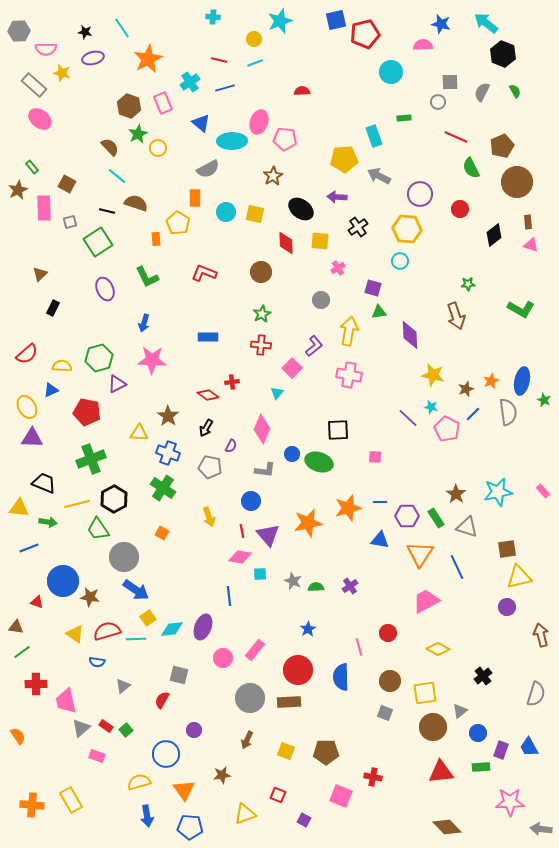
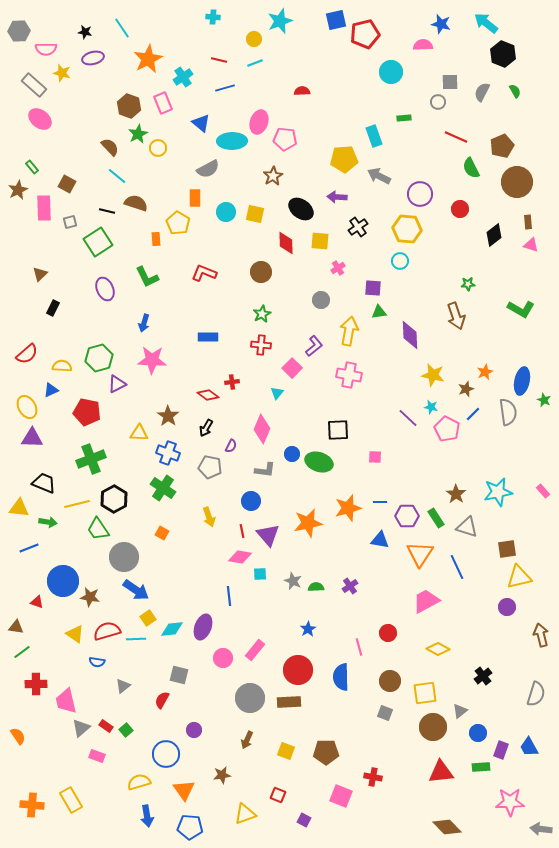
cyan cross at (190, 82): moved 7 px left, 5 px up
purple square at (373, 288): rotated 12 degrees counterclockwise
orange star at (491, 381): moved 6 px left, 9 px up
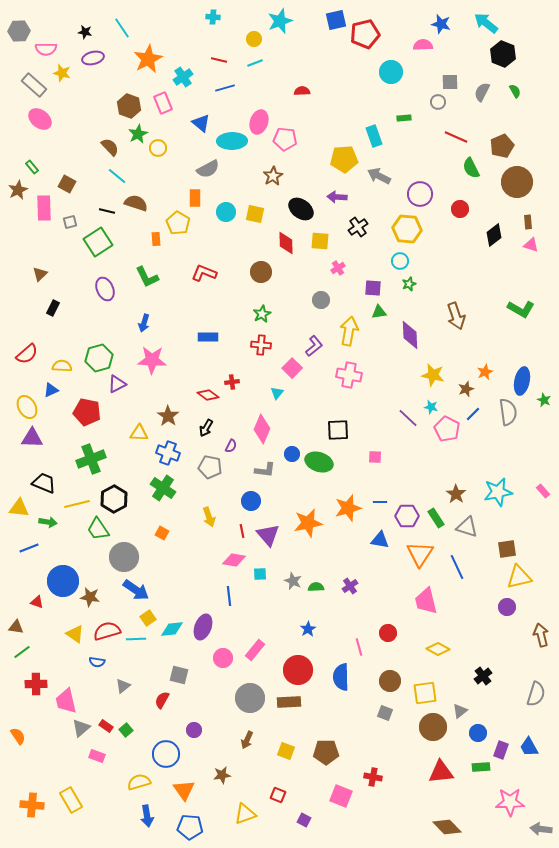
green star at (468, 284): moved 59 px left; rotated 16 degrees counterclockwise
pink diamond at (240, 557): moved 6 px left, 3 px down
pink trapezoid at (426, 601): rotated 76 degrees counterclockwise
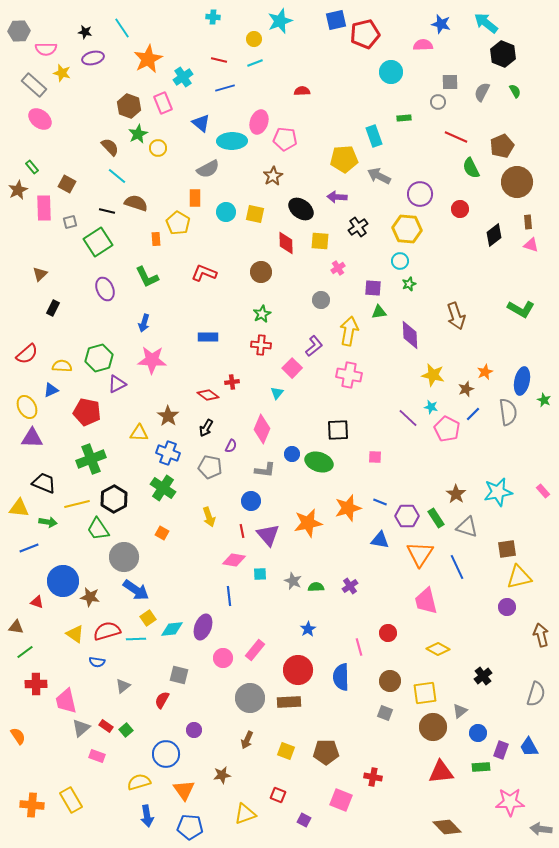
blue line at (380, 502): rotated 24 degrees clockwise
green line at (22, 652): moved 3 px right
pink square at (341, 796): moved 4 px down
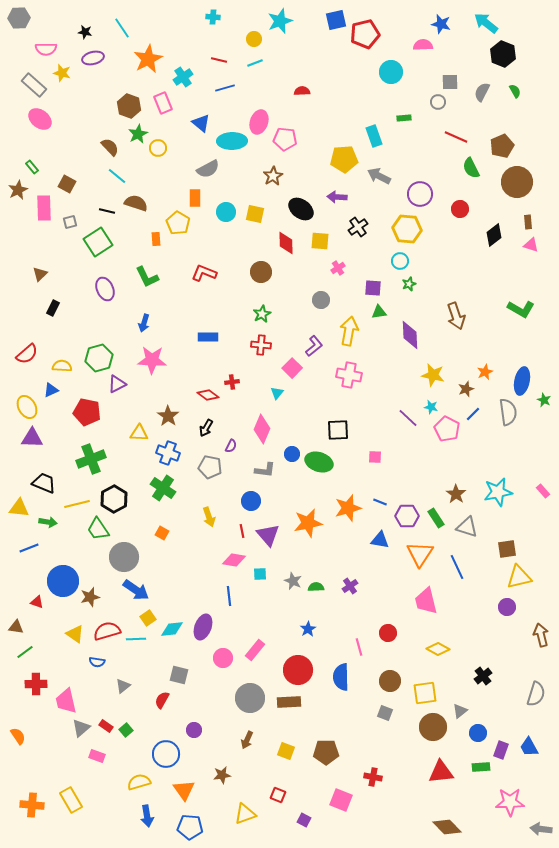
gray hexagon at (19, 31): moved 13 px up
brown star at (90, 597): rotated 24 degrees counterclockwise
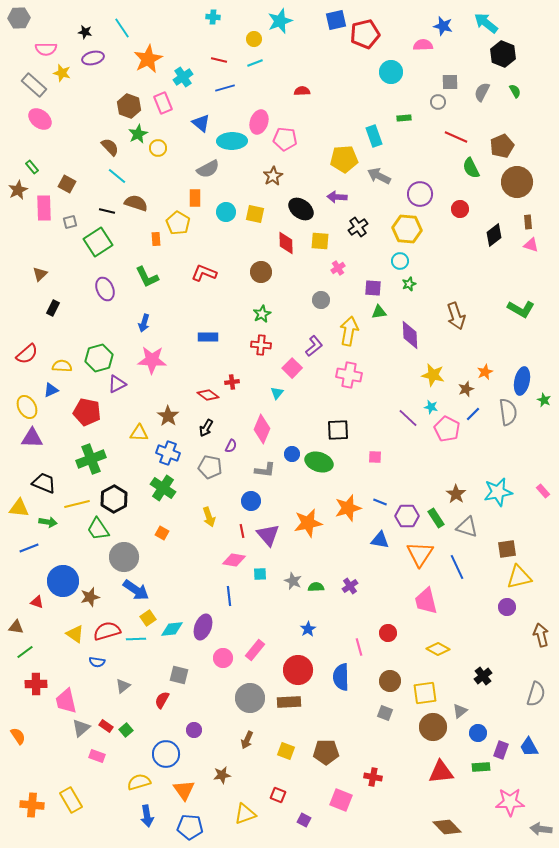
blue star at (441, 24): moved 2 px right, 2 px down
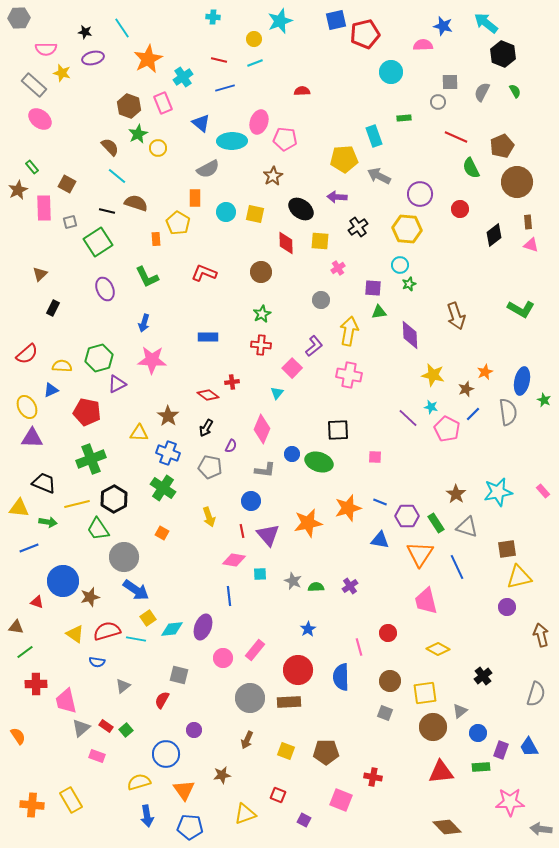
cyan circle at (400, 261): moved 4 px down
green rectangle at (436, 518): moved 5 px down
cyan line at (136, 639): rotated 12 degrees clockwise
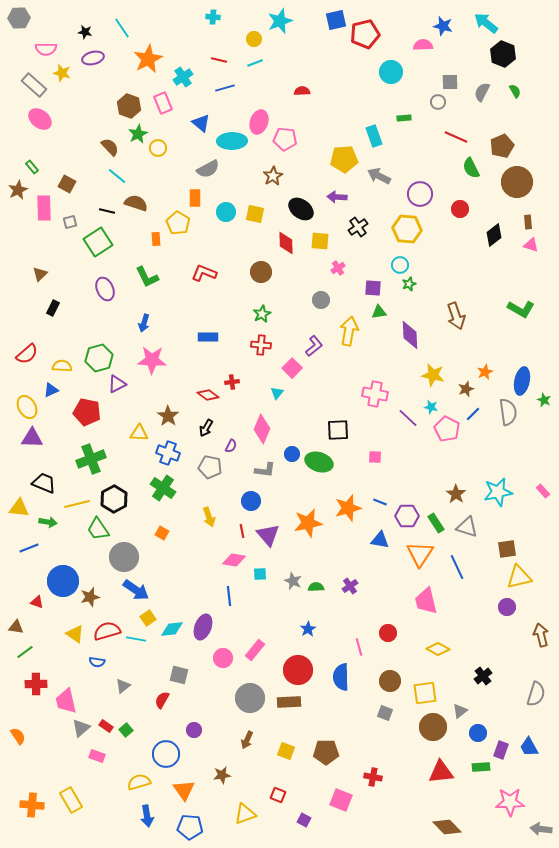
pink cross at (349, 375): moved 26 px right, 19 px down
